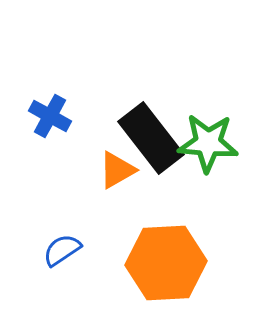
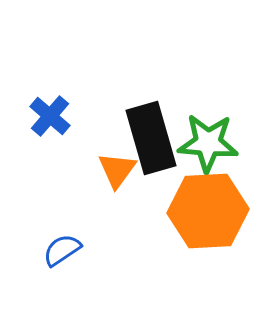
blue cross: rotated 12 degrees clockwise
black rectangle: rotated 22 degrees clockwise
orange triangle: rotated 24 degrees counterclockwise
orange hexagon: moved 42 px right, 52 px up
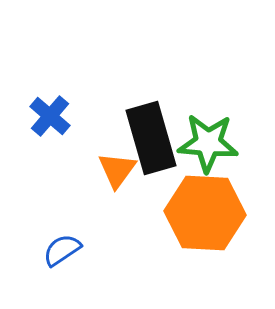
orange hexagon: moved 3 px left, 2 px down; rotated 6 degrees clockwise
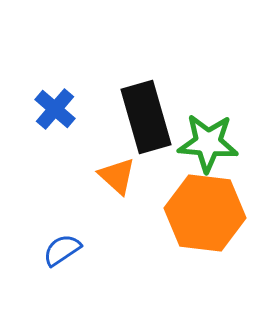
blue cross: moved 5 px right, 7 px up
black rectangle: moved 5 px left, 21 px up
orange triangle: moved 6 px down; rotated 24 degrees counterclockwise
orange hexagon: rotated 4 degrees clockwise
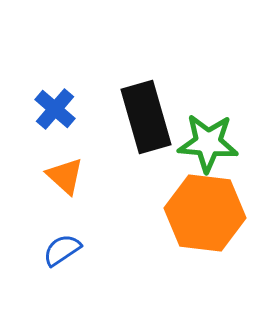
orange triangle: moved 52 px left
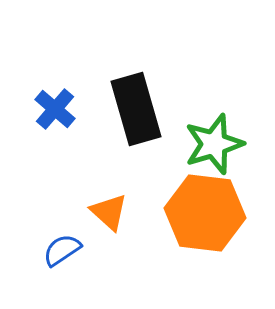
black rectangle: moved 10 px left, 8 px up
green star: moved 6 px right, 1 px down; rotated 22 degrees counterclockwise
orange triangle: moved 44 px right, 36 px down
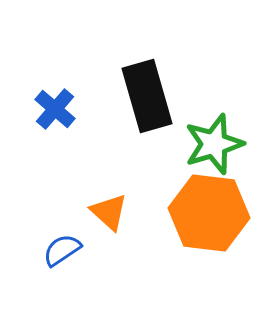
black rectangle: moved 11 px right, 13 px up
orange hexagon: moved 4 px right
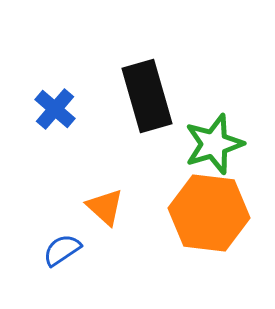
orange triangle: moved 4 px left, 5 px up
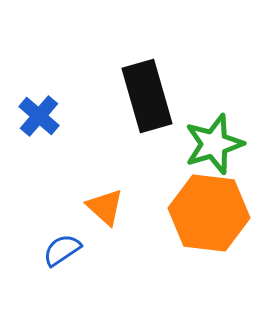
blue cross: moved 16 px left, 7 px down
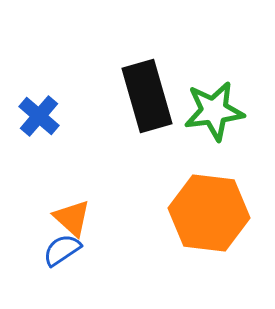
green star: moved 33 px up; rotated 10 degrees clockwise
orange triangle: moved 33 px left, 11 px down
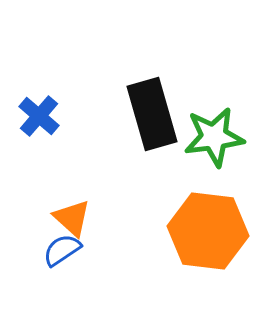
black rectangle: moved 5 px right, 18 px down
green star: moved 26 px down
orange hexagon: moved 1 px left, 18 px down
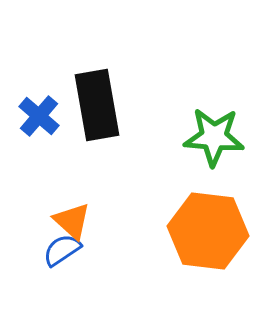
black rectangle: moved 55 px left, 9 px up; rotated 6 degrees clockwise
green star: rotated 12 degrees clockwise
orange triangle: moved 3 px down
